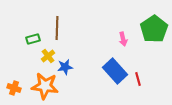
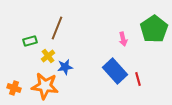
brown line: rotated 20 degrees clockwise
green rectangle: moved 3 px left, 2 px down
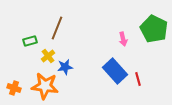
green pentagon: rotated 12 degrees counterclockwise
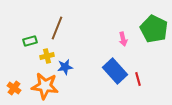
yellow cross: moved 1 px left; rotated 24 degrees clockwise
orange cross: rotated 16 degrees clockwise
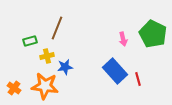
green pentagon: moved 1 px left, 5 px down
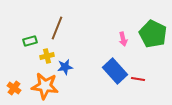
red line: rotated 64 degrees counterclockwise
